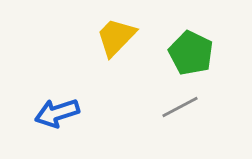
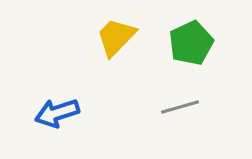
green pentagon: moved 10 px up; rotated 21 degrees clockwise
gray line: rotated 12 degrees clockwise
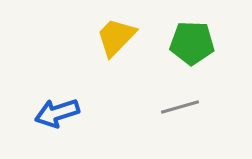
green pentagon: moved 1 px right; rotated 27 degrees clockwise
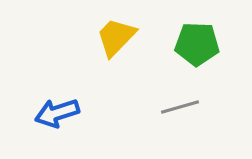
green pentagon: moved 5 px right, 1 px down
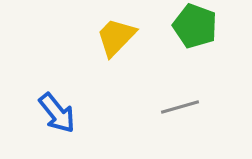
green pentagon: moved 2 px left, 18 px up; rotated 18 degrees clockwise
blue arrow: rotated 111 degrees counterclockwise
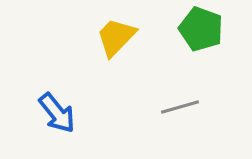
green pentagon: moved 6 px right, 3 px down
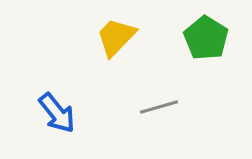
green pentagon: moved 5 px right, 9 px down; rotated 12 degrees clockwise
gray line: moved 21 px left
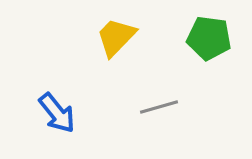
green pentagon: moved 3 px right; rotated 24 degrees counterclockwise
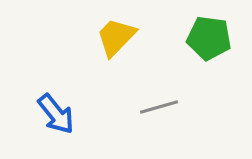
blue arrow: moved 1 px left, 1 px down
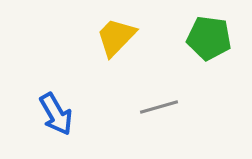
blue arrow: rotated 9 degrees clockwise
